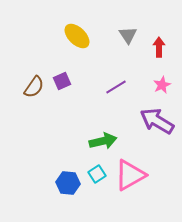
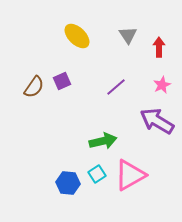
purple line: rotated 10 degrees counterclockwise
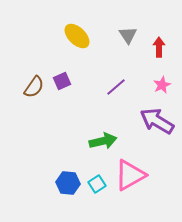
cyan square: moved 10 px down
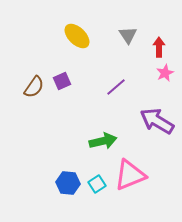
pink star: moved 3 px right, 12 px up
pink triangle: rotated 8 degrees clockwise
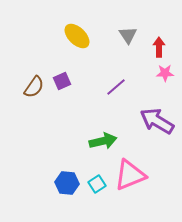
pink star: rotated 24 degrees clockwise
blue hexagon: moved 1 px left
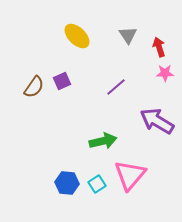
red arrow: rotated 18 degrees counterclockwise
pink triangle: rotated 28 degrees counterclockwise
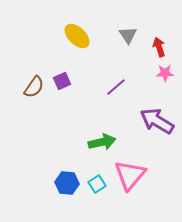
green arrow: moved 1 px left, 1 px down
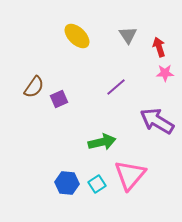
purple square: moved 3 px left, 18 px down
